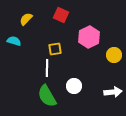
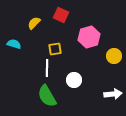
yellow semicircle: moved 8 px right, 4 px down
pink hexagon: rotated 10 degrees clockwise
cyan semicircle: moved 3 px down
yellow circle: moved 1 px down
white circle: moved 6 px up
white arrow: moved 2 px down
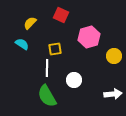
yellow semicircle: moved 4 px left
cyan semicircle: moved 8 px right; rotated 16 degrees clockwise
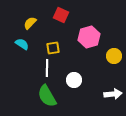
yellow square: moved 2 px left, 1 px up
